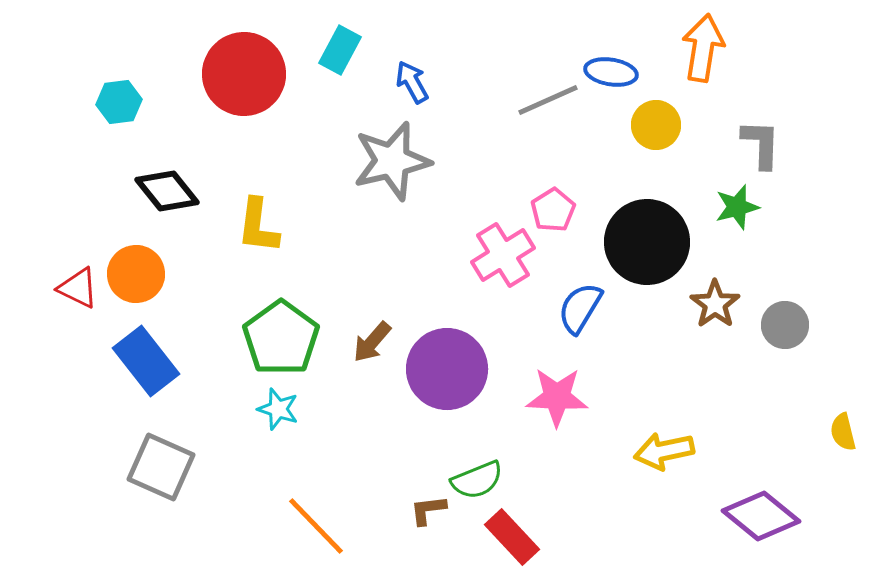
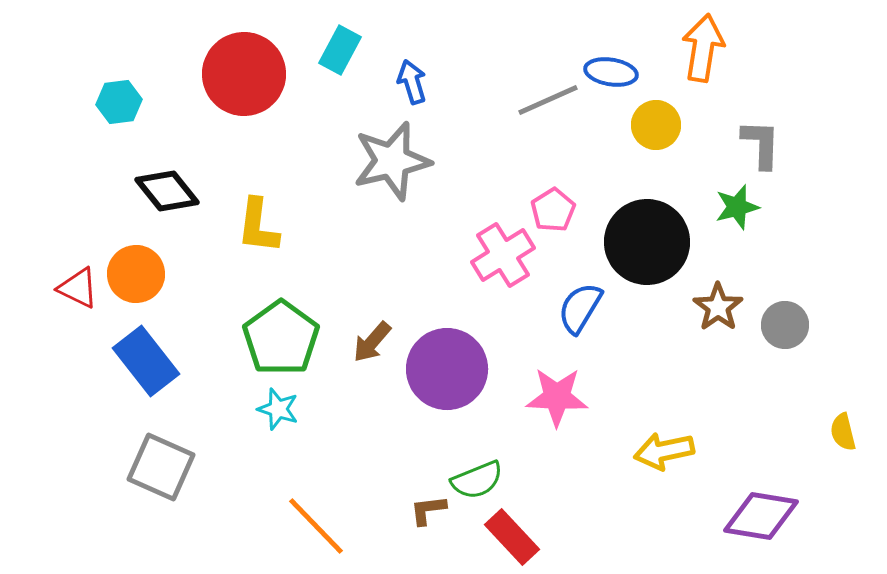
blue arrow: rotated 12 degrees clockwise
brown star: moved 3 px right, 3 px down
purple diamond: rotated 30 degrees counterclockwise
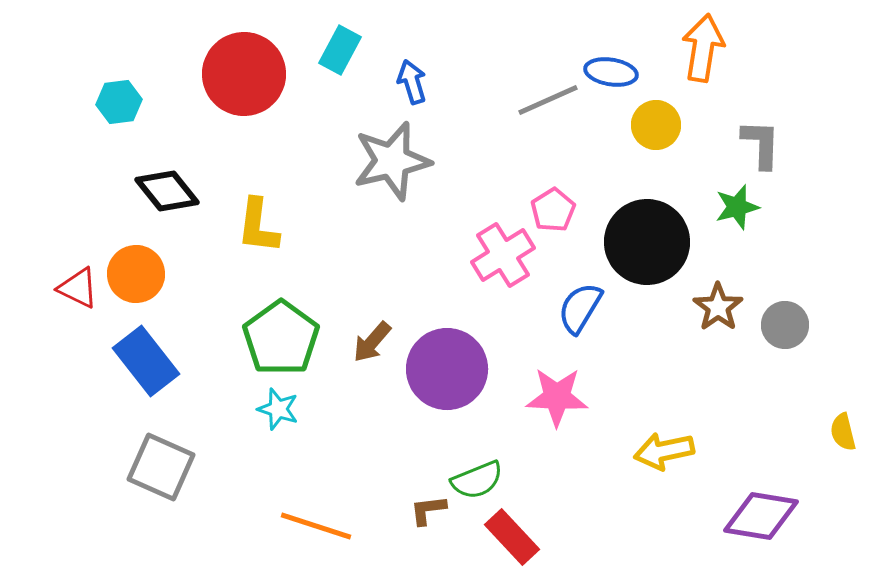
orange line: rotated 28 degrees counterclockwise
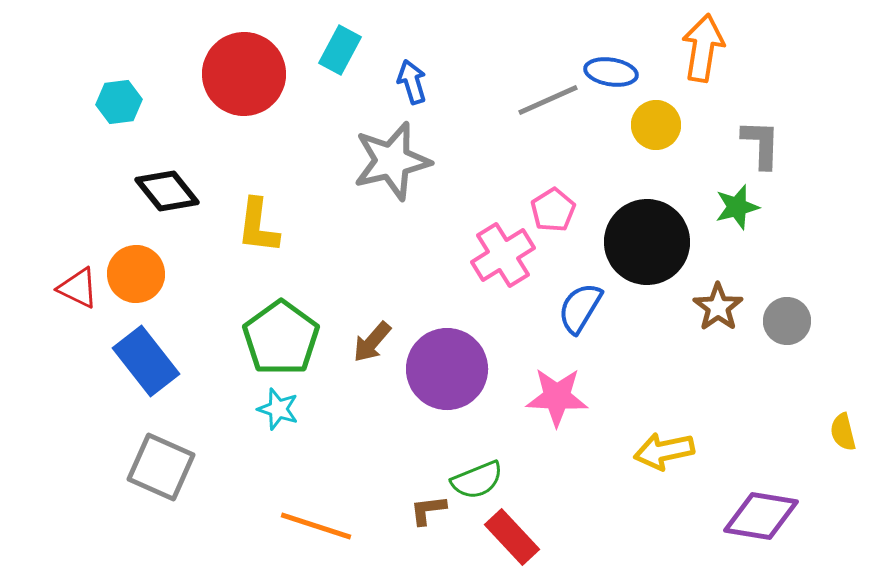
gray circle: moved 2 px right, 4 px up
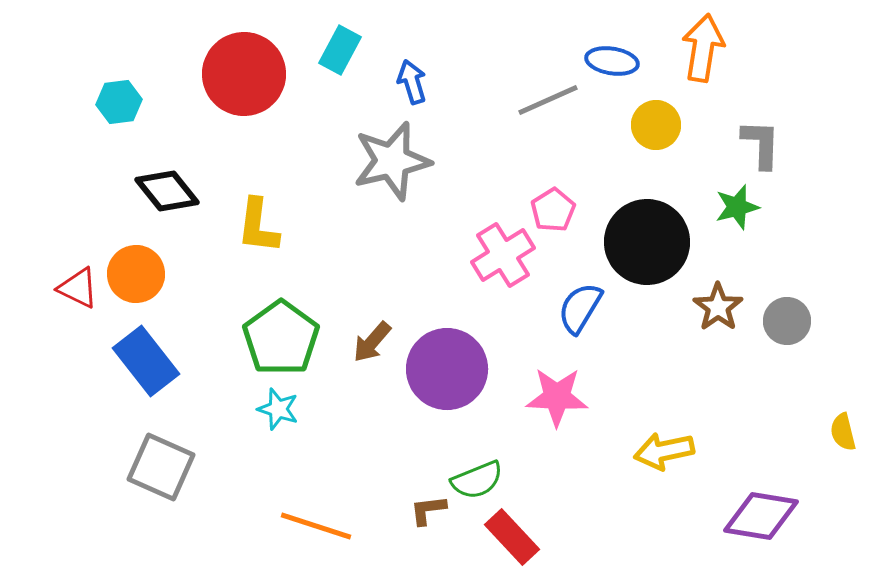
blue ellipse: moved 1 px right, 11 px up
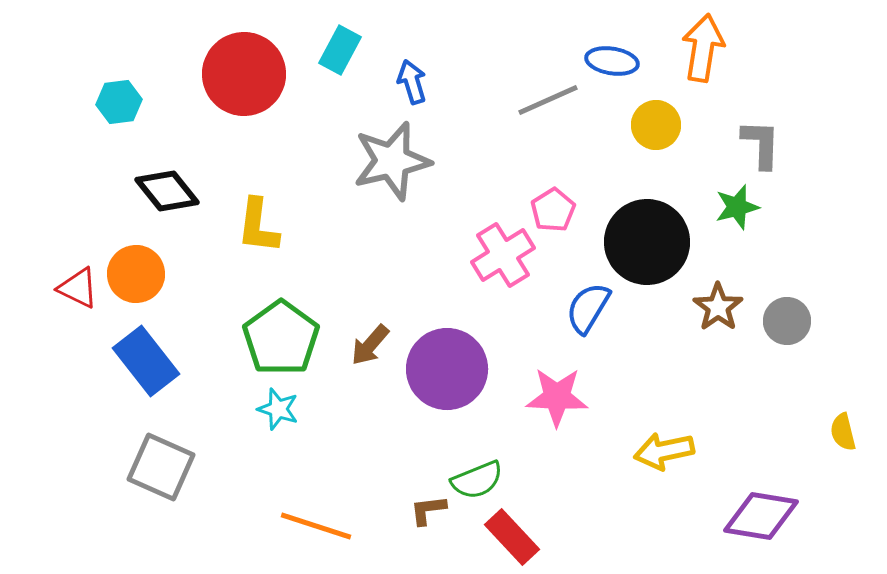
blue semicircle: moved 8 px right
brown arrow: moved 2 px left, 3 px down
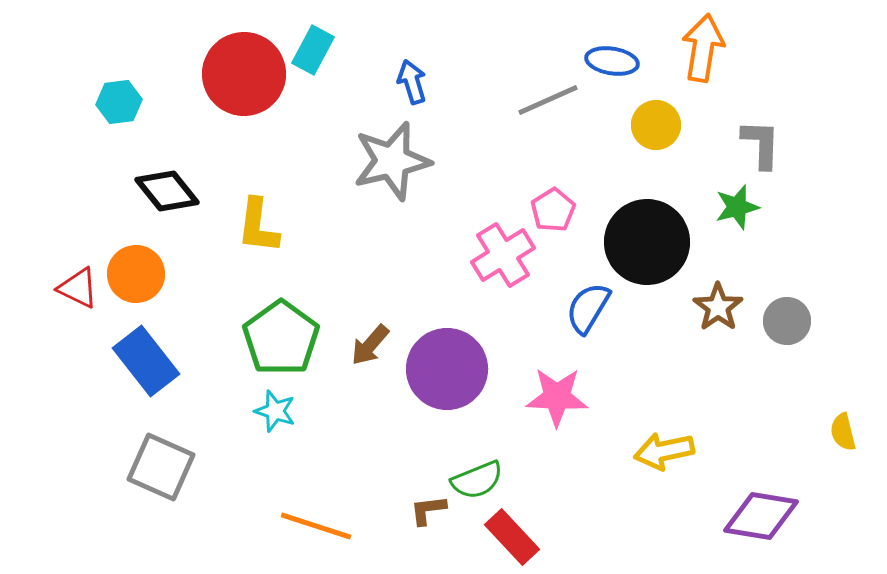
cyan rectangle: moved 27 px left
cyan star: moved 3 px left, 2 px down
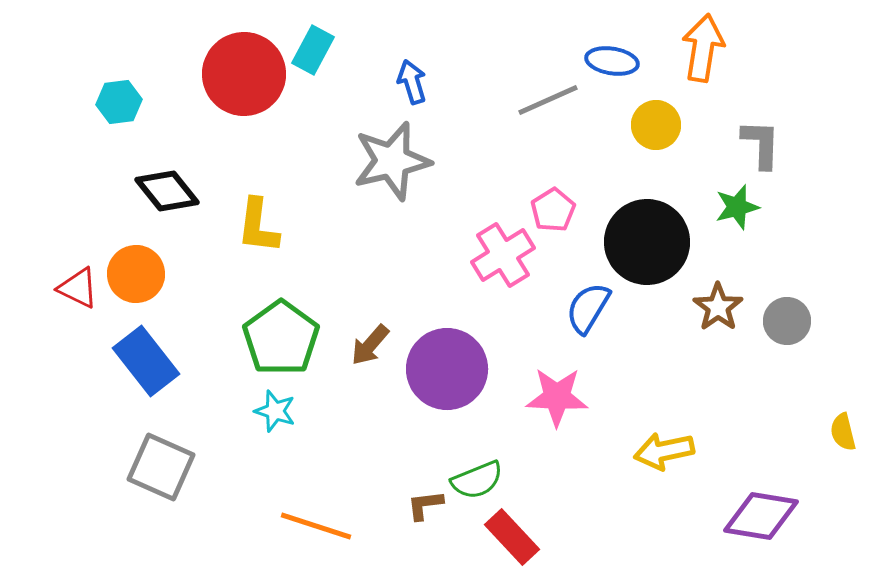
brown L-shape: moved 3 px left, 5 px up
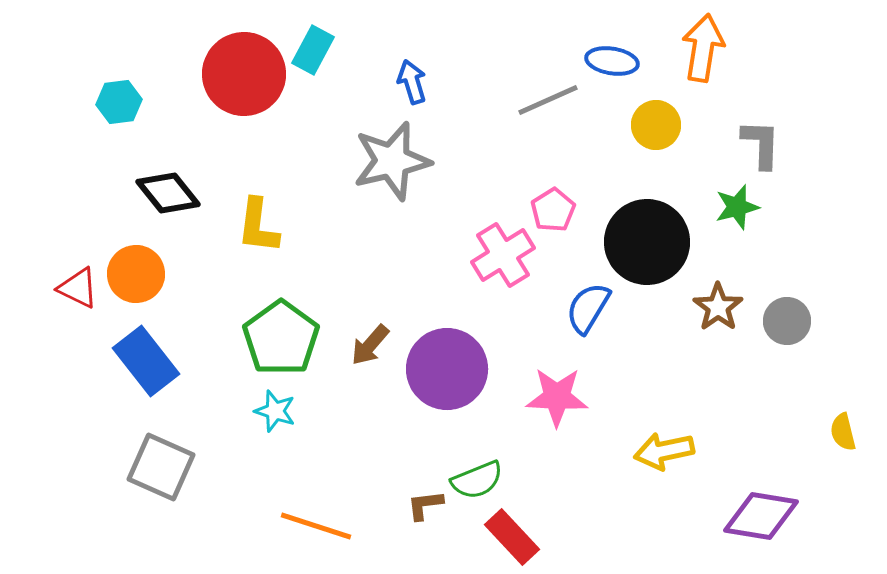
black diamond: moved 1 px right, 2 px down
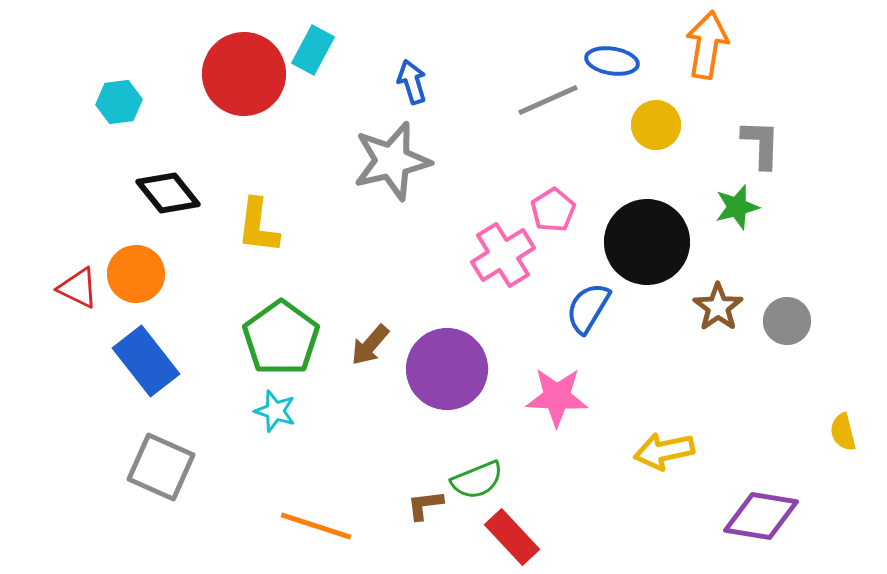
orange arrow: moved 4 px right, 3 px up
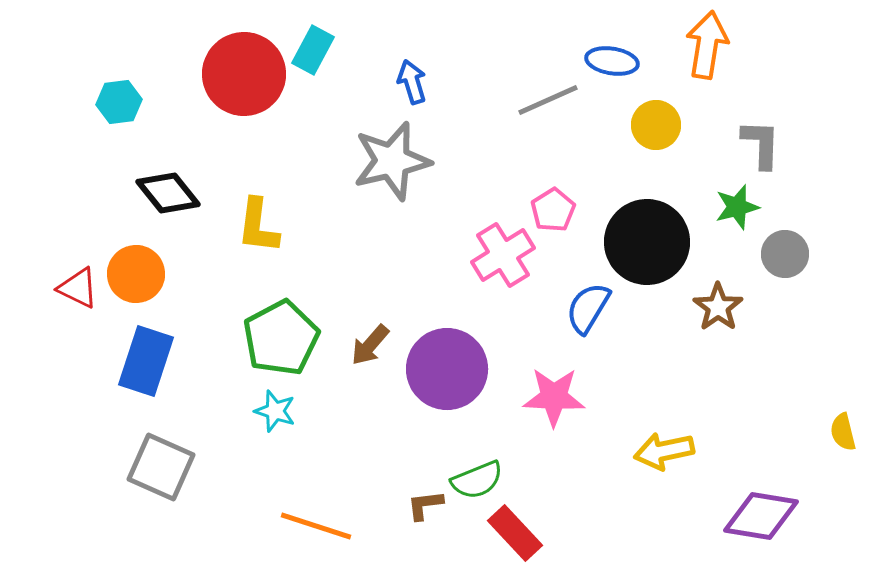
gray circle: moved 2 px left, 67 px up
green pentagon: rotated 8 degrees clockwise
blue rectangle: rotated 56 degrees clockwise
pink star: moved 3 px left
red rectangle: moved 3 px right, 4 px up
